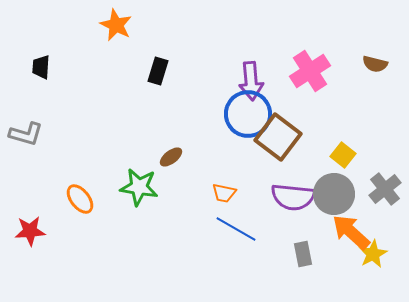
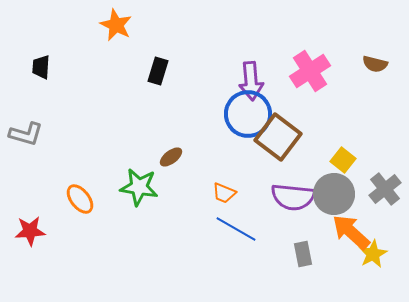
yellow square: moved 5 px down
orange trapezoid: rotated 10 degrees clockwise
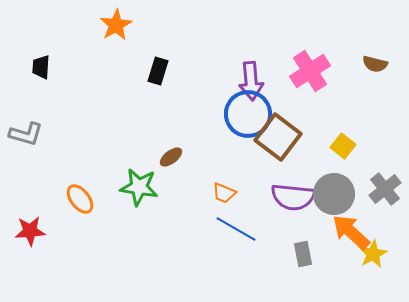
orange star: rotated 16 degrees clockwise
yellow square: moved 14 px up
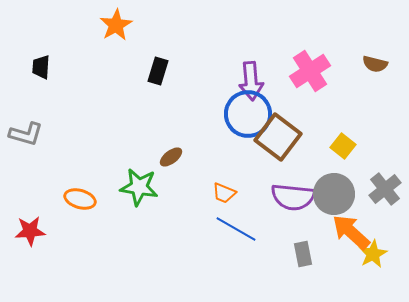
orange ellipse: rotated 36 degrees counterclockwise
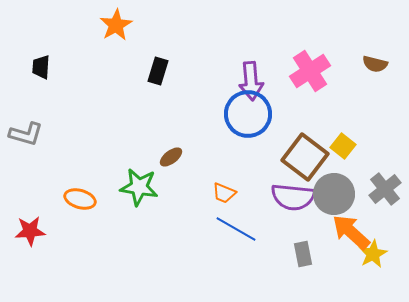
brown square: moved 27 px right, 20 px down
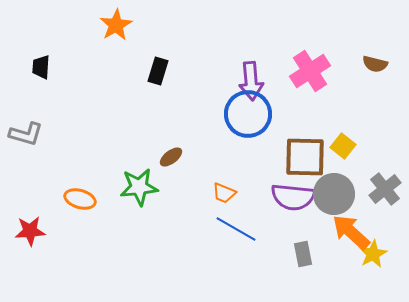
brown square: rotated 36 degrees counterclockwise
green star: rotated 15 degrees counterclockwise
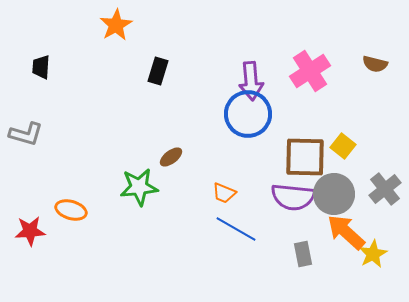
orange ellipse: moved 9 px left, 11 px down
orange arrow: moved 5 px left
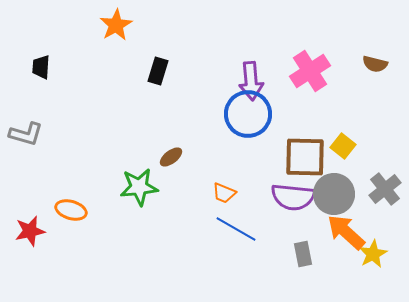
red star: rotated 8 degrees counterclockwise
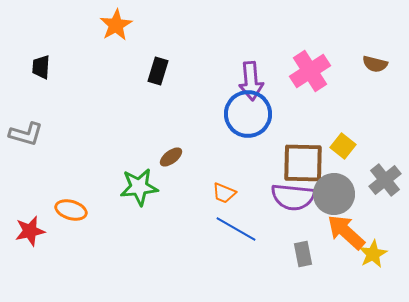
brown square: moved 2 px left, 6 px down
gray cross: moved 9 px up
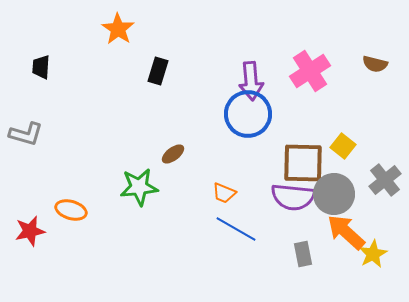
orange star: moved 2 px right, 4 px down; rotated 8 degrees counterclockwise
brown ellipse: moved 2 px right, 3 px up
